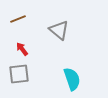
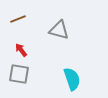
gray triangle: rotated 25 degrees counterclockwise
red arrow: moved 1 px left, 1 px down
gray square: rotated 15 degrees clockwise
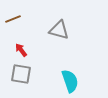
brown line: moved 5 px left
gray square: moved 2 px right
cyan semicircle: moved 2 px left, 2 px down
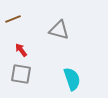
cyan semicircle: moved 2 px right, 2 px up
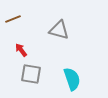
gray square: moved 10 px right
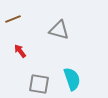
red arrow: moved 1 px left, 1 px down
gray square: moved 8 px right, 10 px down
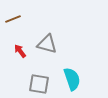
gray triangle: moved 12 px left, 14 px down
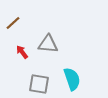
brown line: moved 4 px down; rotated 21 degrees counterclockwise
gray triangle: moved 1 px right; rotated 10 degrees counterclockwise
red arrow: moved 2 px right, 1 px down
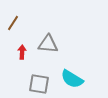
brown line: rotated 14 degrees counterclockwise
red arrow: rotated 40 degrees clockwise
cyan semicircle: rotated 140 degrees clockwise
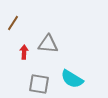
red arrow: moved 2 px right
